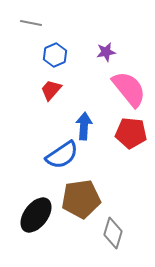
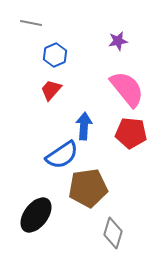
purple star: moved 12 px right, 11 px up
pink semicircle: moved 2 px left
brown pentagon: moved 7 px right, 11 px up
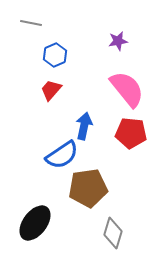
blue arrow: rotated 8 degrees clockwise
black ellipse: moved 1 px left, 8 px down
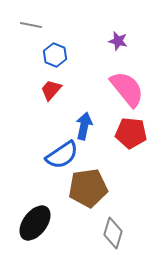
gray line: moved 2 px down
purple star: rotated 24 degrees clockwise
blue hexagon: rotated 15 degrees counterclockwise
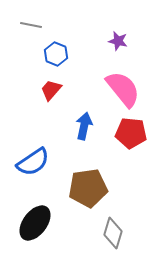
blue hexagon: moved 1 px right, 1 px up
pink semicircle: moved 4 px left
blue semicircle: moved 29 px left, 7 px down
